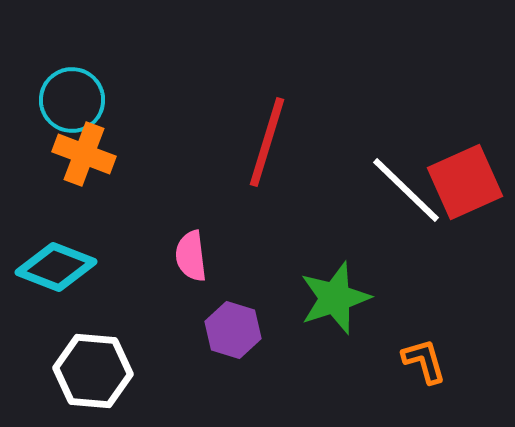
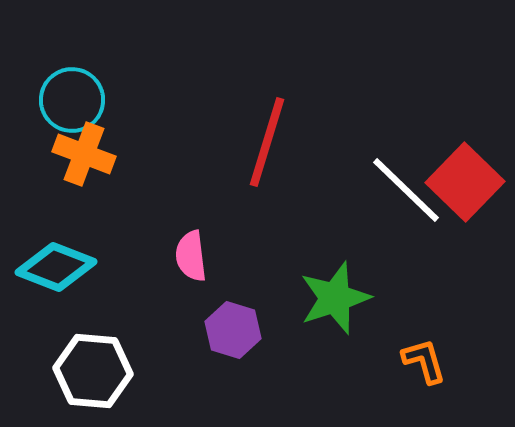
red square: rotated 22 degrees counterclockwise
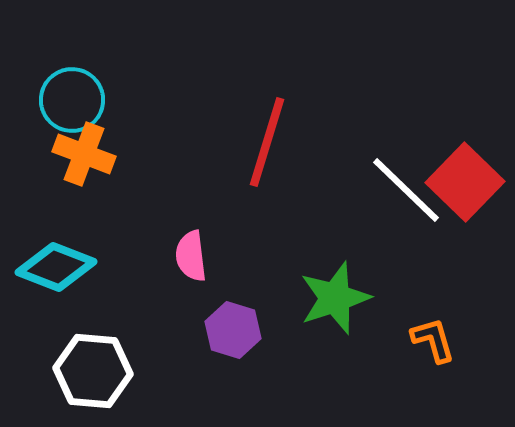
orange L-shape: moved 9 px right, 21 px up
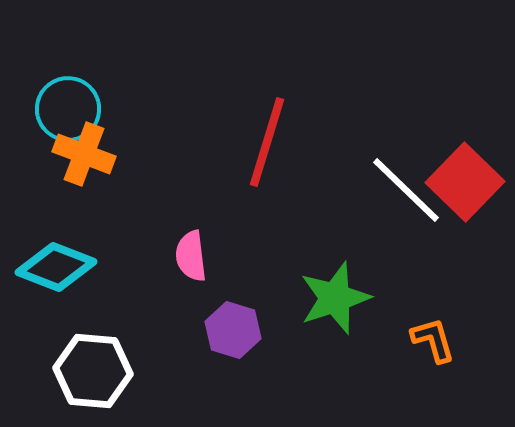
cyan circle: moved 4 px left, 9 px down
